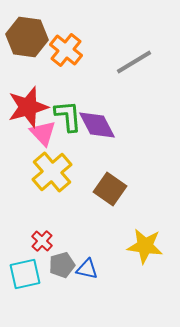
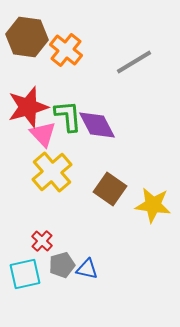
pink triangle: moved 1 px down
yellow star: moved 8 px right, 41 px up
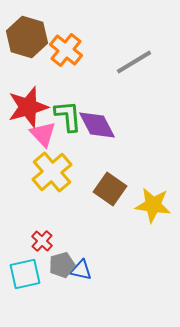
brown hexagon: rotated 9 degrees clockwise
blue triangle: moved 6 px left, 1 px down
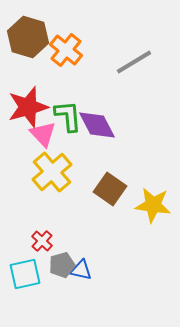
brown hexagon: moved 1 px right
